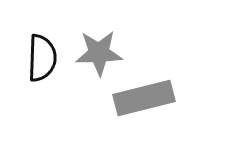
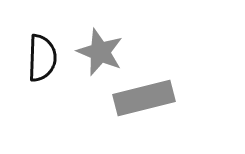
gray star: moved 1 px right, 1 px up; rotated 24 degrees clockwise
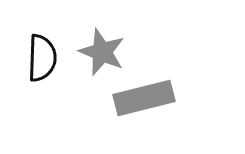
gray star: moved 2 px right
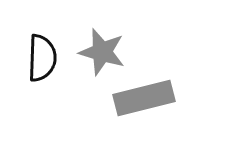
gray star: rotated 6 degrees counterclockwise
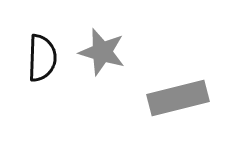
gray rectangle: moved 34 px right
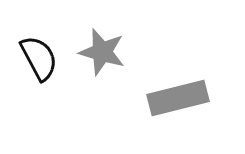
black semicircle: moved 3 px left; rotated 30 degrees counterclockwise
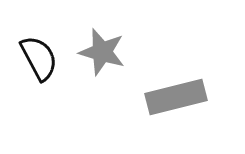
gray rectangle: moved 2 px left, 1 px up
